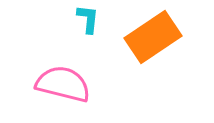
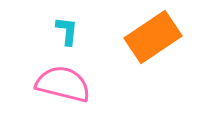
cyan L-shape: moved 21 px left, 12 px down
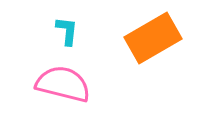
orange rectangle: moved 1 px down; rotated 4 degrees clockwise
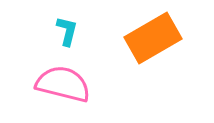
cyan L-shape: rotated 8 degrees clockwise
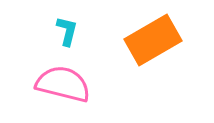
orange rectangle: moved 2 px down
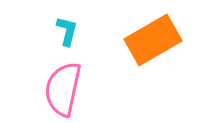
pink semicircle: moved 5 px down; rotated 92 degrees counterclockwise
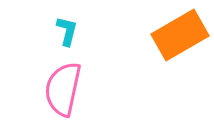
orange rectangle: moved 27 px right, 5 px up
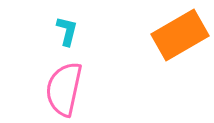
pink semicircle: moved 1 px right
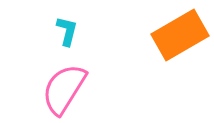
pink semicircle: rotated 20 degrees clockwise
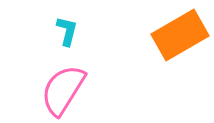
pink semicircle: moved 1 px left, 1 px down
